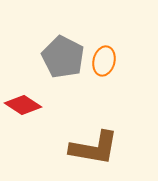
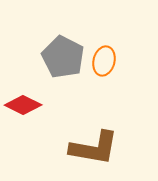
red diamond: rotated 6 degrees counterclockwise
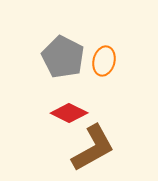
red diamond: moved 46 px right, 8 px down
brown L-shape: moved 1 px left; rotated 39 degrees counterclockwise
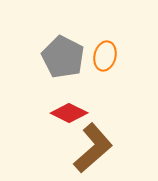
orange ellipse: moved 1 px right, 5 px up
brown L-shape: rotated 12 degrees counterclockwise
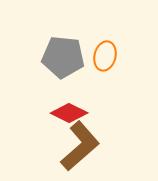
gray pentagon: rotated 21 degrees counterclockwise
brown L-shape: moved 13 px left, 2 px up
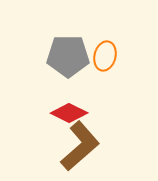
gray pentagon: moved 5 px right, 1 px up; rotated 6 degrees counterclockwise
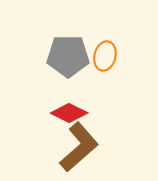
brown L-shape: moved 1 px left, 1 px down
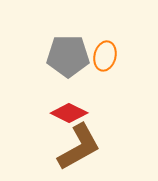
brown L-shape: rotated 12 degrees clockwise
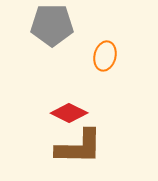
gray pentagon: moved 16 px left, 31 px up
brown L-shape: rotated 30 degrees clockwise
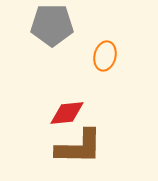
red diamond: moved 2 px left; rotated 33 degrees counterclockwise
